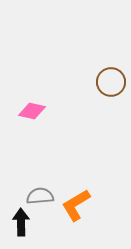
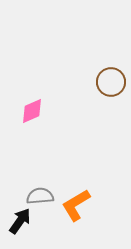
pink diamond: rotated 36 degrees counterclockwise
black arrow: moved 1 px left, 1 px up; rotated 36 degrees clockwise
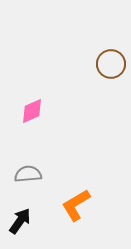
brown circle: moved 18 px up
gray semicircle: moved 12 px left, 22 px up
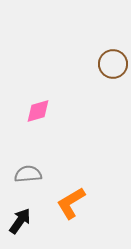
brown circle: moved 2 px right
pink diamond: moved 6 px right; rotated 8 degrees clockwise
orange L-shape: moved 5 px left, 2 px up
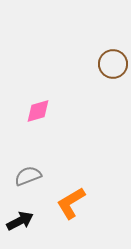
gray semicircle: moved 2 px down; rotated 16 degrees counterclockwise
black arrow: rotated 28 degrees clockwise
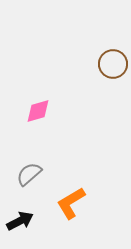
gray semicircle: moved 1 px right, 2 px up; rotated 20 degrees counterclockwise
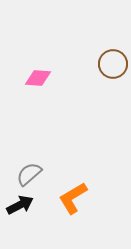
pink diamond: moved 33 px up; rotated 20 degrees clockwise
orange L-shape: moved 2 px right, 5 px up
black arrow: moved 16 px up
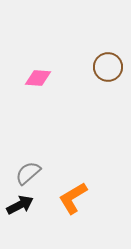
brown circle: moved 5 px left, 3 px down
gray semicircle: moved 1 px left, 1 px up
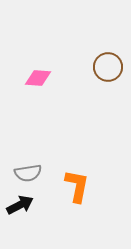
gray semicircle: rotated 148 degrees counterclockwise
orange L-shape: moved 4 px right, 12 px up; rotated 132 degrees clockwise
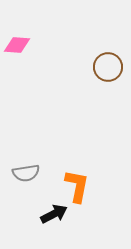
pink diamond: moved 21 px left, 33 px up
gray semicircle: moved 2 px left
black arrow: moved 34 px right, 9 px down
